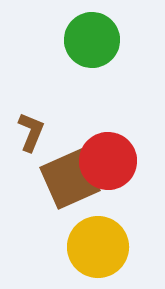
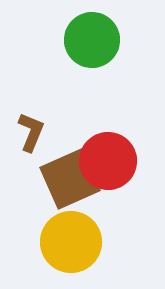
yellow circle: moved 27 px left, 5 px up
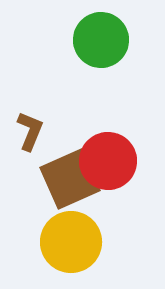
green circle: moved 9 px right
brown L-shape: moved 1 px left, 1 px up
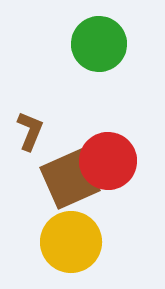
green circle: moved 2 px left, 4 px down
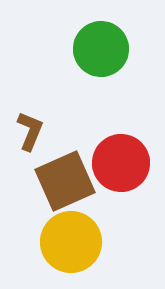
green circle: moved 2 px right, 5 px down
red circle: moved 13 px right, 2 px down
brown square: moved 5 px left, 2 px down
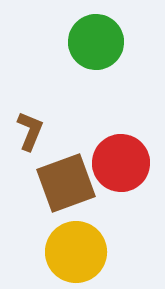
green circle: moved 5 px left, 7 px up
brown square: moved 1 px right, 2 px down; rotated 4 degrees clockwise
yellow circle: moved 5 px right, 10 px down
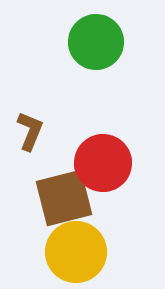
red circle: moved 18 px left
brown square: moved 2 px left, 15 px down; rotated 6 degrees clockwise
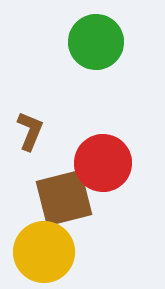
yellow circle: moved 32 px left
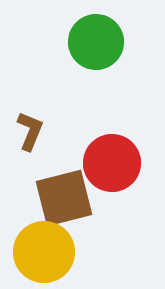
red circle: moved 9 px right
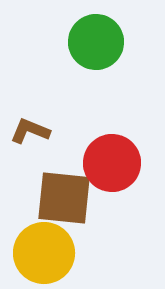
brown L-shape: rotated 90 degrees counterclockwise
brown square: rotated 20 degrees clockwise
yellow circle: moved 1 px down
